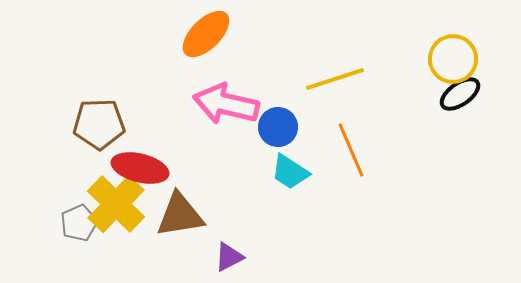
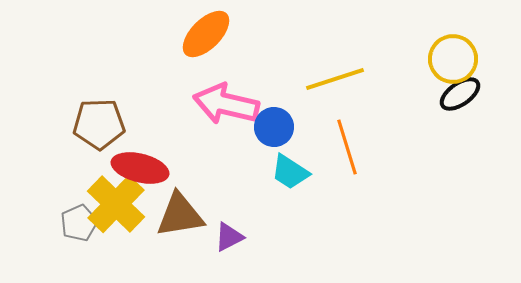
blue circle: moved 4 px left
orange line: moved 4 px left, 3 px up; rotated 6 degrees clockwise
purple triangle: moved 20 px up
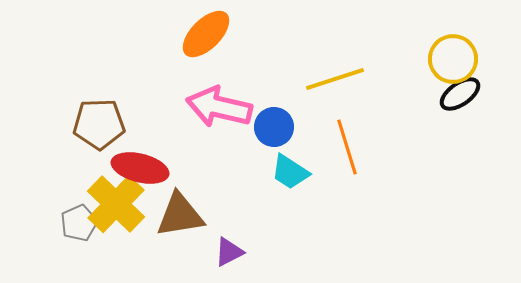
pink arrow: moved 7 px left, 3 px down
purple triangle: moved 15 px down
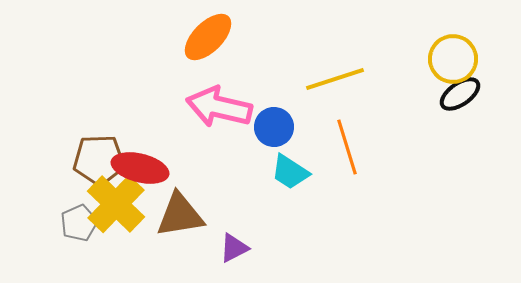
orange ellipse: moved 2 px right, 3 px down
brown pentagon: moved 36 px down
purple triangle: moved 5 px right, 4 px up
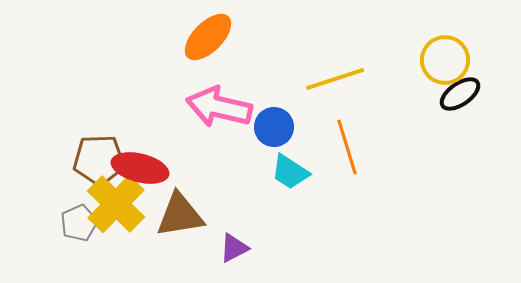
yellow circle: moved 8 px left, 1 px down
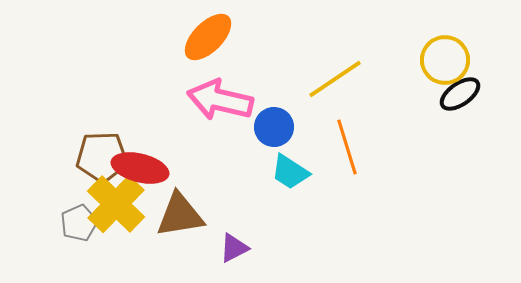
yellow line: rotated 16 degrees counterclockwise
pink arrow: moved 1 px right, 7 px up
brown pentagon: moved 3 px right, 3 px up
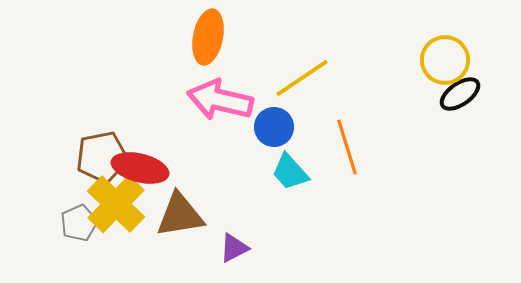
orange ellipse: rotated 34 degrees counterclockwise
yellow line: moved 33 px left, 1 px up
brown pentagon: rotated 9 degrees counterclockwise
cyan trapezoid: rotated 15 degrees clockwise
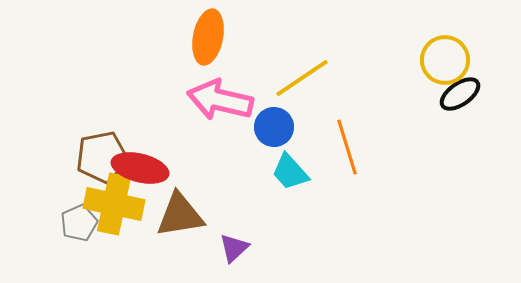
yellow cross: moved 2 px left; rotated 32 degrees counterclockwise
purple triangle: rotated 16 degrees counterclockwise
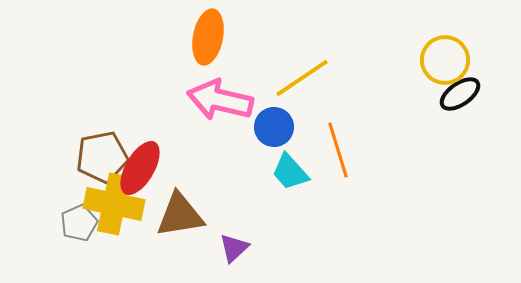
orange line: moved 9 px left, 3 px down
red ellipse: rotated 74 degrees counterclockwise
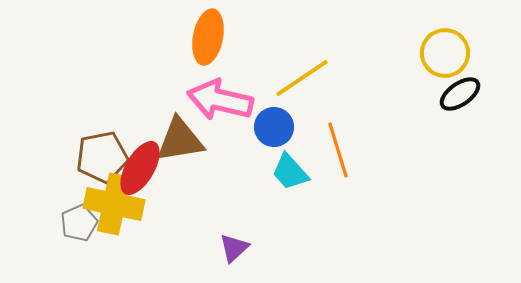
yellow circle: moved 7 px up
brown triangle: moved 75 px up
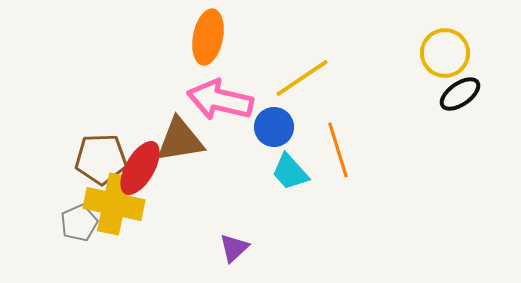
brown pentagon: moved 1 px left, 2 px down; rotated 9 degrees clockwise
